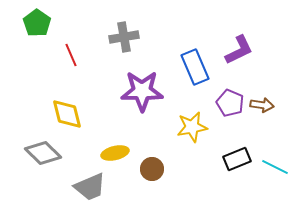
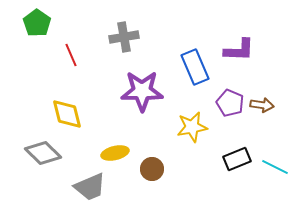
purple L-shape: rotated 28 degrees clockwise
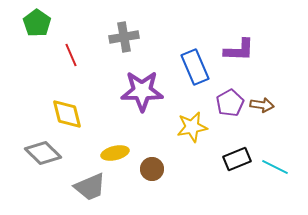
purple pentagon: rotated 20 degrees clockwise
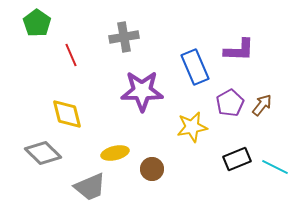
brown arrow: rotated 60 degrees counterclockwise
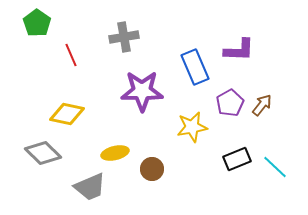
yellow diamond: rotated 64 degrees counterclockwise
cyan line: rotated 16 degrees clockwise
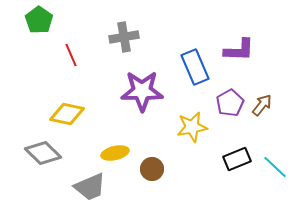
green pentagon: moved 2 px right, 3 px up
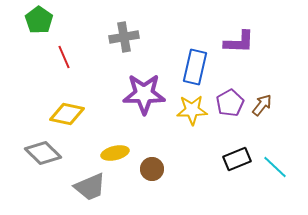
purple L-shape: moved 8 px up
red line: moved 7 px left, 2 px down
blue rectangle: rotated 36 degrees clockwise
purple star: moved 2 px right, 3 px down
yellow star: moved 17 px up; rotated 8 degrees clockwise
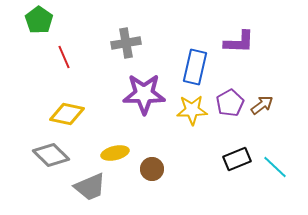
gray cross: moved 2 px right, 6 px down
brown arrow: rotated 15 degrees clockwise
gray diamond: moved 8 px right, 2 px down
